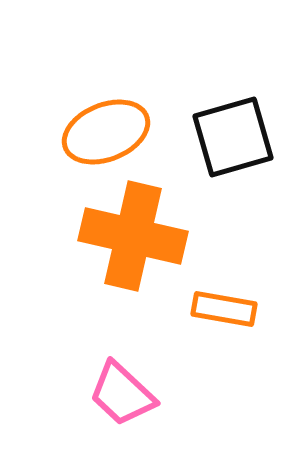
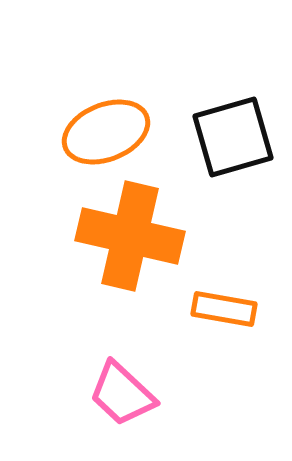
orange cross: moved 3 px left
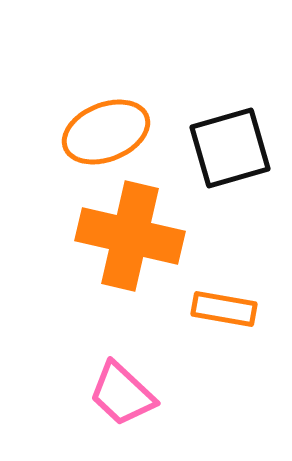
black square: moved 3 px left, 11 px down
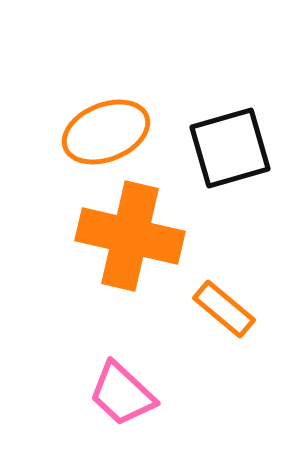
orange rectangle: rotated 30 degrees clockwise
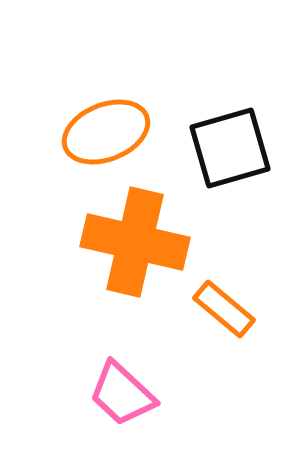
orange cross: moved 5 px right, 6 px down
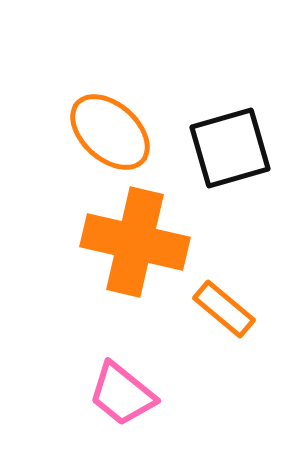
orange ellipse: moved 4 px right; rotated 64 degrees clockwise
pink trapezoid: rotated 4 degrees counterclockwise
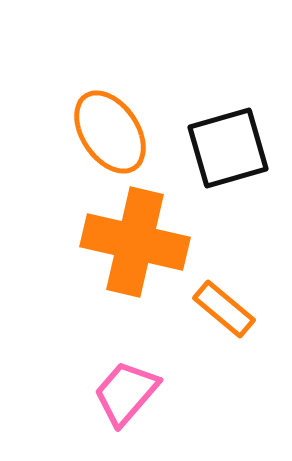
orange ellipse: rotated 14 degrees clockwise
black square: moved 2 px left
pink trapezoid: moved 4 px right, 1 px up; rotated 92 degrees clockwise
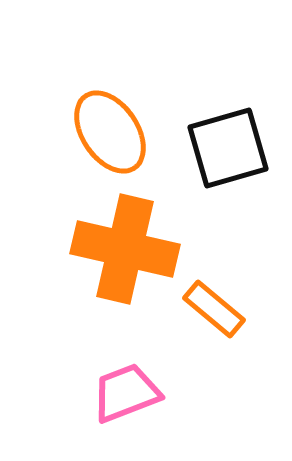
orange cross: moved 10 px left, 7 px down
orange rectangle: moved 10 px left
pink trapezoid: rotated 28 degrees clockwise
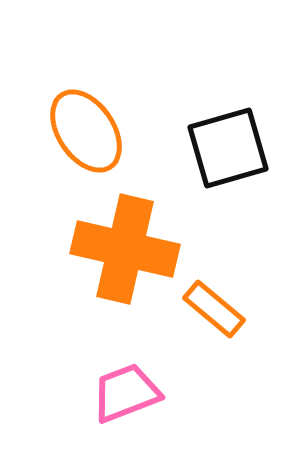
orange ellipse: moved 24 px left, 1 px up
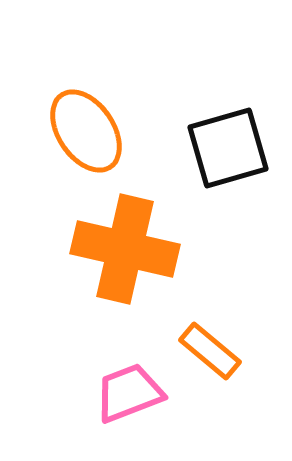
orange rectangle: moved 4 px left, 42 px down
pink trapezoid: moved 3 px right
